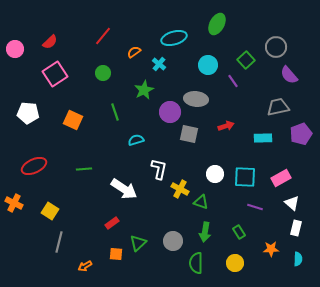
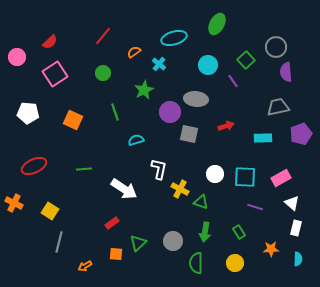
pink circle at (15, 49): moved 2 px right, 8 px down
purple semicircle at (289, 75): moved 3 px left, 3 px up; rotated 36 degrees clockwise
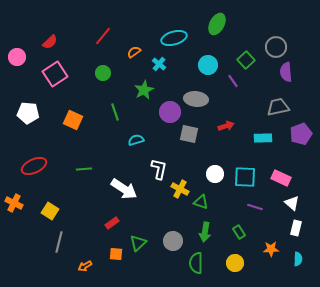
pink rectangle at (281, 178): rotated 54 degrees clockwise
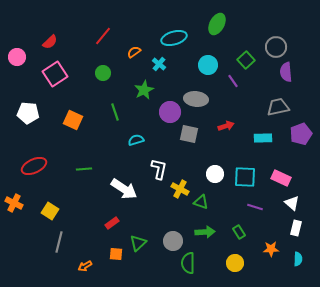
green arrow at (205, 232): rotated 102 degrees counterclockwise
green semicircle at (196, 263): moved 8 px left
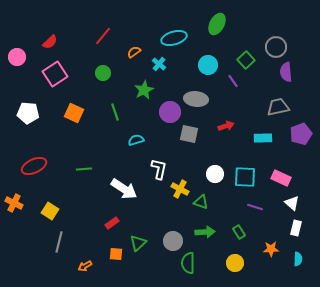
orange square at (73, 120): moved 1 px right, 7 px up
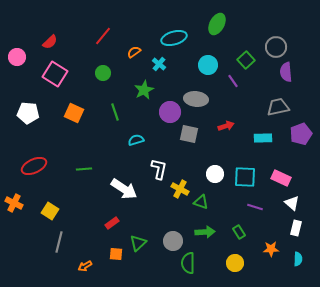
pink square at (55, 74): rotated 25 degrees counterclockwise
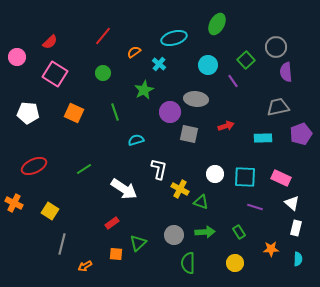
green line at (84, 169): rotated 28 degrees counterclockwise
gray circle at (173, 241): moved 1 px right, 6 px up
gray line at (59, 242): moved 3 px right, 2 px down
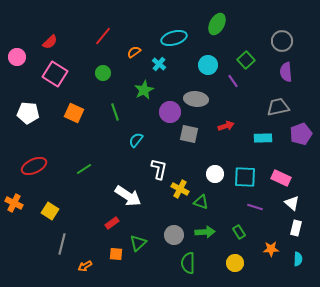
gray circle at (276, 47): moved 6 px right, 6 px up
cyan semicircle at (136, 140): rotated 35 degrees counterclockwise
white arrow at (124, 189): moved 4 px right, 7 px down
